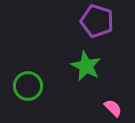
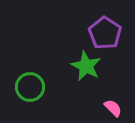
purple pentagon: moved 8 px right, 12 px down; rotated 16 degrees clockwise
green circle: moved 2 px right, 1 px down
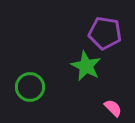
purple pentagon: rotated 24 degrees counterclockwise
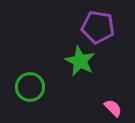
purple pentagon: moved 7 px left, 6 px up
green star: moved 6 px left, 5 px up
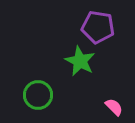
green circle: moved 8 px right, 8 px down
pink semicircle: moved 1 px right, 1 px up
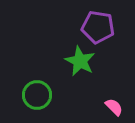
green circle: moved 1 px left
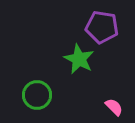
purple pentagon: moved 4 px right
green star: moved 1 px left, 2 px up
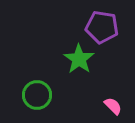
green star: rotated 8 degrees clockwise
pink semicircle: moved 1 px left, 1 px up
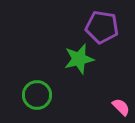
green star: rotated 24 degrees clockwise
pink semicircle: moved 8 px right, 1 px down
